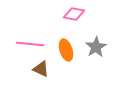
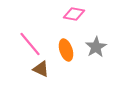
pink line: rotated 44 degrees clockwise
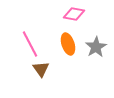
pink line: rotated 12 degrees clockwise
orange ellipse: moved 2 px right, 6 px up
brown triangle: rotated 30 degrees clockwise
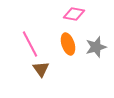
gray star: rotated 15 degrees clockwise
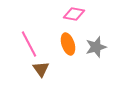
pink line: moved 1 px left
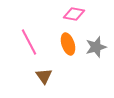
pink line: moved 2 px up
brown triangle: moved 3 px right, 7 px down
